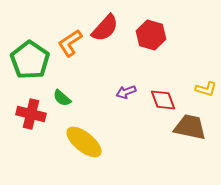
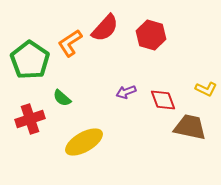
yellow L-shape: rotated 10 degrees clockwise
red cross: moved 1 px left, 5 px down; rotated 32 degrees counterclockwise
yellow ellipse: rotated 69 degrees counterclockwise
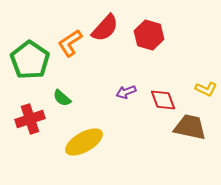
red hexagon: moved 2 px left
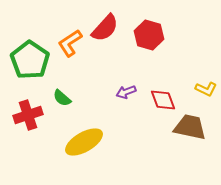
red cross: moved 2 px left, 4 px up
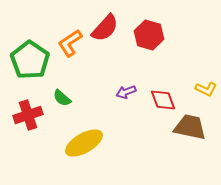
yellow ellipse: moved 1 px down
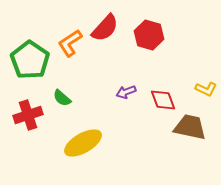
yellow ellipse: moved 1 px left
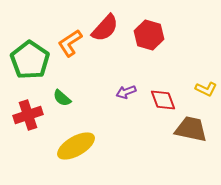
brown trapezoid: moved 1 px right, 2 px down
yellow ellipse: moved 7 px left, 3 px down
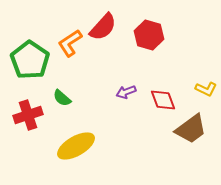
red semicircle: moved 2 px left, 1 px up
brown trapezoid: rotated 132 degrees clockwise
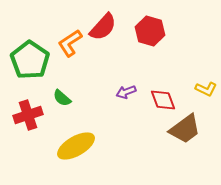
red hexagon: moved 1 px right, 4 px up
brown trapezoid: moved 6 px left
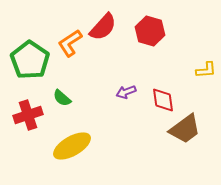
yellow L-shape: moved 19 px up; rotated 30 degrees counterclockwise
red diamond: rotated 12 degrees clockwise
yellow ellipse: moved 4 px left
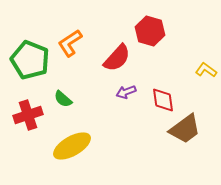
red semicircle: moved 14 px right, 31 px down
green pentagon: rotated 12 degrees counterclockwise
yellow L-shape: rotated 140 degrees counterclockwise
green semicircle: moved 1 px right, 1 px down
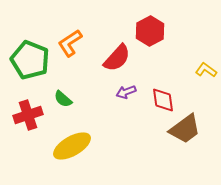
red hexagon: rotated 16 degrees clockwise
